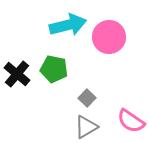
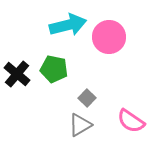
gray triangle: moved 6 px left, 2 px up
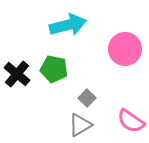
pink circle: moved 16 px right, 12 px down
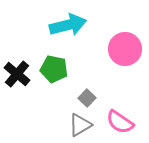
pink semicircle: moved 11 px left, 1 px down
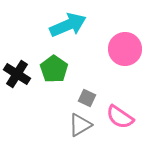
cyan arrow: rotated 9 degrees counterclockwise
green pentagon: rotated 24 degrees clockwise
black cross: rotated 8 degrees counterclockwise
gray square: rotated 18 degrees counterclockwise
pink semicircle: moved 5 px up
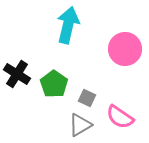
cyan arrow: rotated 54 degrees counterclockwise
green pentagon: moved 15 px down
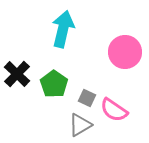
cyan arrow: moved 5 px left, 4 px down
pink circle: moved 3 px down
black cross: rotated 12 degrees clockwise
pink semicircle: moved 6 px left, 7 px up
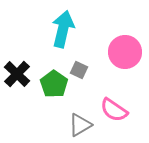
gray square: moved 8 px left, 28 px up
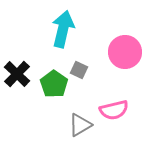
pink semicircle: rotated 48 degrees counterclockwise
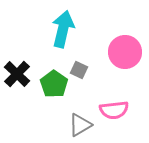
pink semicircle: rotated 8 degrees clockwise
